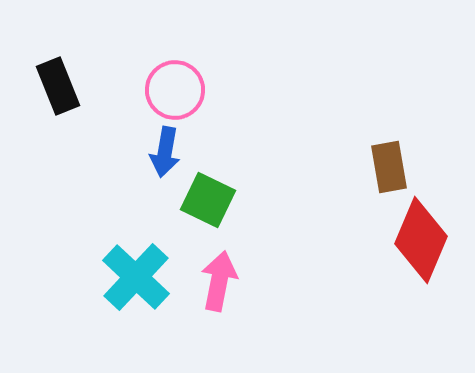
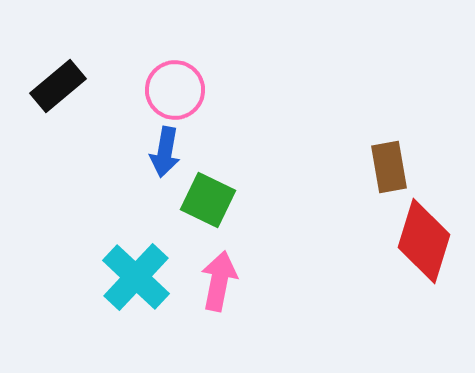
black rectangle: rotated 72 degrees clockwise
red diamond: moved 3 px right, 1 px down; rotated 6 degrees counterclockwise
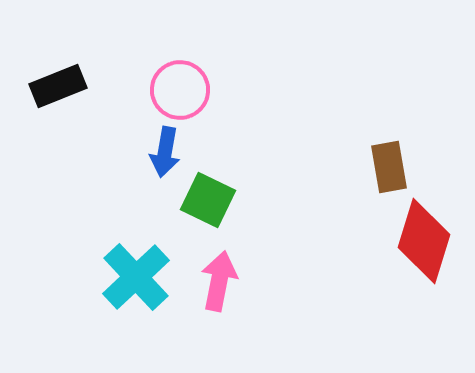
black rectangle: rotated 18 degrees clockwise
pink circle: moved 5 px right
cyan cross: rotated 4 degrees clockwise
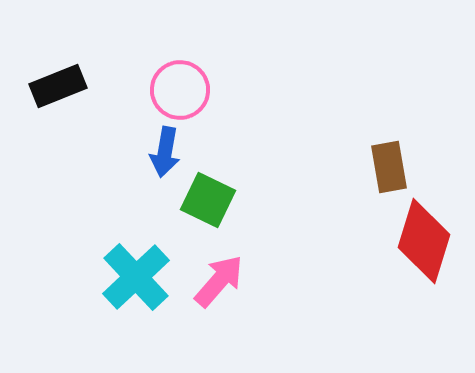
pink arrow: rotated 30 degrees clockwise
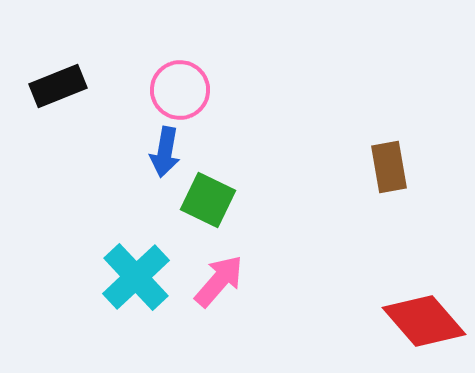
red diamond: moved 80 px down; rotated 58 degrees counterclockwise
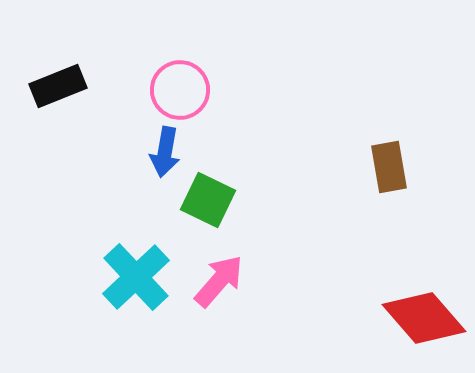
red diamond: moved 3 px up
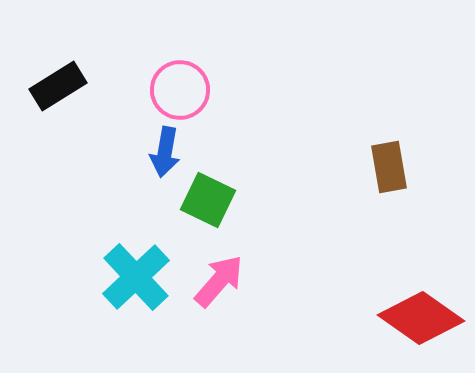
black rectangle: rotated 10 degrees counterclockwise
red diamond: moved 3 px left; rotated 14 degrees counterclockwise
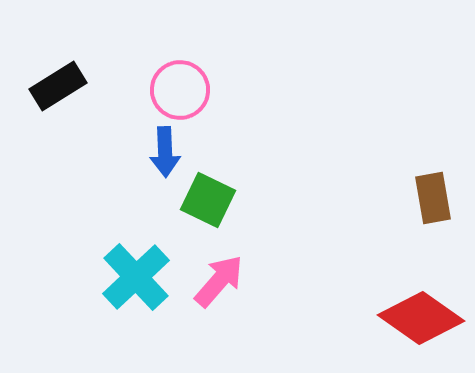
blue arrow: rotated 12 degrees counterclockwise
brown rectangle: moved 44 px right, 31 px down
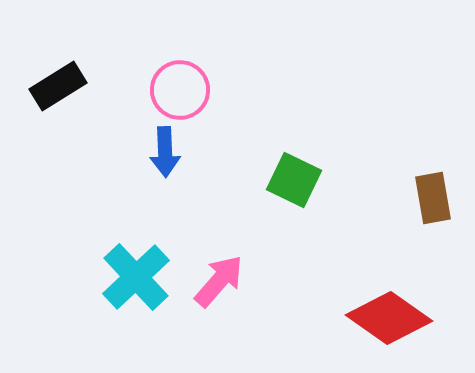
green square: moved 86 px right, 20 px up
red diamond: moved 32 px left
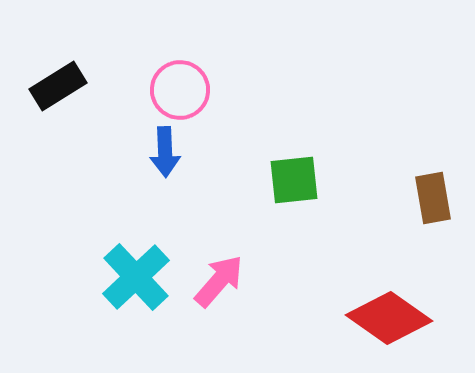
green square: rotated 32 degrees counterclockwise
